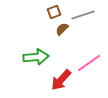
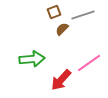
green arrow: moved 4 px left, 2 px down
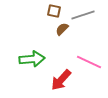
brown square: moved 1 px up; rotated 32 degrees clockwise
pink line: moved 1 px up; rotated 60 degrees clockwise
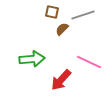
brown square: moved 2 px left, 1 px down
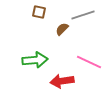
brown square: moved 13 px left
green arrow: moved 3 px right, 1 px down
red arrow: moved 1 px right, 1 px down; rotated 40 degrees clockwise
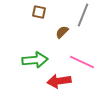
gray line: rotated 50 degrees counterclockwise
brown semicircle: moved 3 px down
pink line: moved 7 px left
red arrow: moved 3 px left
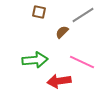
gray line: rotated 35 degrees clockwise
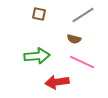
brown square: moved 2 px down
brown semicircle: moved 12 px right, 7 px down; rotated 120 degrees counterclockwise
green arrow: moved 2 px right, 4 px up
red arrow: moved 2 px left, 1 px down
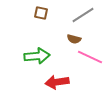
brown square: moved 2 px right, 1 px up
pink line: moved 8 px right, 5 px up
